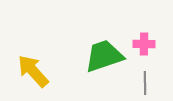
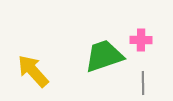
pink cross: moved 3 px left, 4 px up
gray line: moved 2 px left
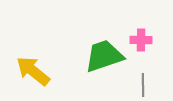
yellow arrow: rotated 9 degrees counterclockwise
gray line: moved 2 px down
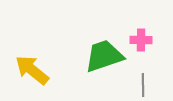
yellow arrow: moved 1 px left, 1 px up
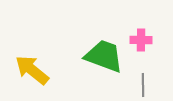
green trapezoid: rotated 39 degrees clockwise
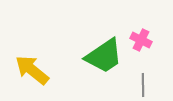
pink cross: rotated 25 degrees clockwise
green trapezoid: rotated 126 degrees clockwise
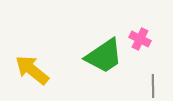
pink cross: moved 1 px left, 1 px up
gray line: moved 10 px right, 1 px down
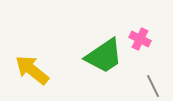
gray line: rotated 25 degrees counterclockwise
